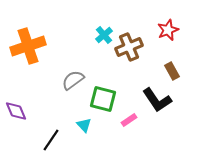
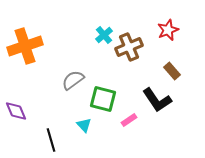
orange cross: moved 3 px left
brown rectangle: rotated 12 degrees counterclockwise
black line: rotated 50 degrees counterclockwise
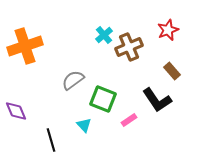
green square: rotated 8 degrees clockwise
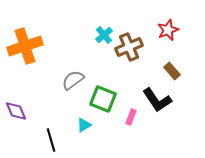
pink rectangle: moved 2 px right, 3 px up; rotated 35 degrees counterclockwise
cyan triangle: rotated 42 degrees clockwise
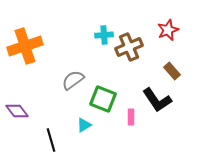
cyan cross: rotated 36 degrees clockwise
purple diamond: moved 1 px right; rotated 15 degrees counterclockwise
pink rectangle: rotated 21 degrees counterclockwise
